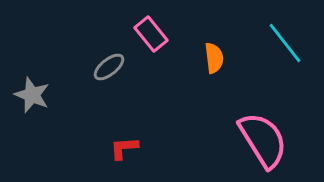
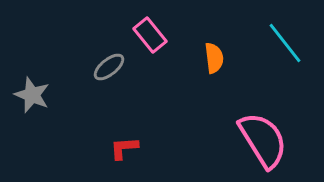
pink rectangle: moved 1 px left, 1 px down
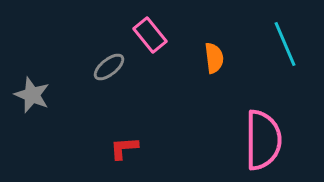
cyan line: moved 1 px down; rotated 15 degrees clockwise
pink semicircle: rotated 32 degrees clockwise
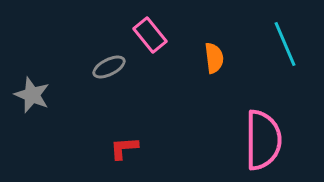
gray ellipse: rotated 12 degrees clockwise
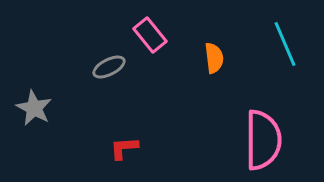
gray star: moved 2 px right, 13 px down; rotated 6 degrees clockwise
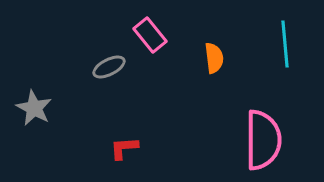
cyan line: rotated 18 degrees clockwise
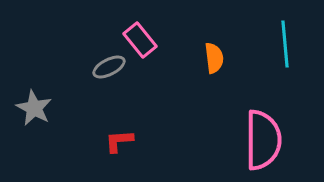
pink rectangle: moved 10 px left, 5 px down
red L-shape: moved 5 px left, 7 px up
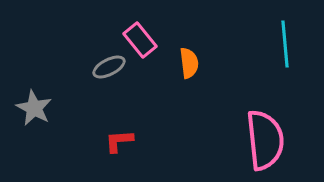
orange semicircle: moved 25 px left, 5 px down
pink semicircle: moved 2 px right; rotated 6 degrees counterclockwise
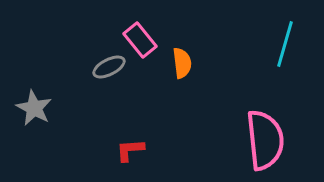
cyan line: rotated 21 degrees clockwise
orange semicircle: moved 7 px left
red L-shape: moved 11 px right, 9 px down
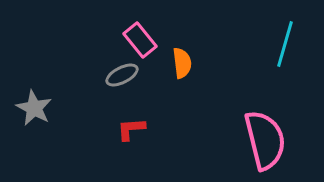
gray ellipse: moved 13 px right, 8 px down
pink semicircle: rotated 8 degrees counterclockwise
red L-shape: moved 1 px right, 21 px up
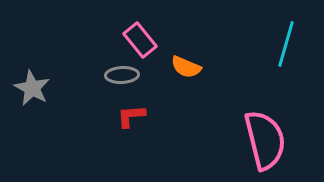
cyan line: moved 1 px right
orange semicircle: moved 4 px right, 4 px down; rotated 120 degrees clockwise
gray ellipse: rotated 24 degrees clockwise
gray star: moved 2 px left, 20 px up
red L-shape: moved 13 px up
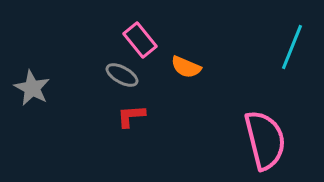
cyan line: moved 6 px right, 3 px down; rotated 6 degrees clockwise
gray ellipse: rotated 32 degrees clockwise
